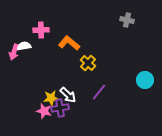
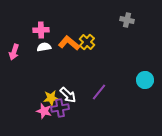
white semicircle: moved 20 px right, 1 px down
yellow cross: moved 1 px left, 21 px up
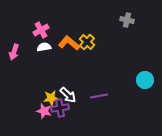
pink cross: rotated 28 degrees counterclockwise
purple line: moved 4 px down; rotated 42 degrees clockwise
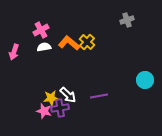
gray cross: rotated 32 degrees counterclockwise
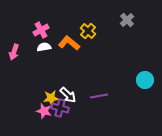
gray cross: rotated 24 degrees counterclockwise
yellow cross: moved 1 px right, 11 px up
purple cross: rotated 24 degrees clockwise
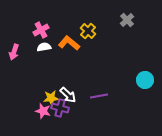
pink star: moved 1 px left
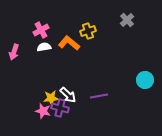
yellow cross: rotated 28 degrees clockwise
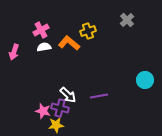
yellow star: moved 5 px right, 27 px down
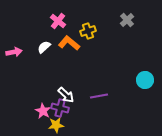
pink cross: moved 17 px right, 9 px up; rotated 21 degrees counterclockwise
white semicircle: rotated 32 degrees counterclockwise
pink arrow: rotated 119 degrees counterclockwise
white arrow: moved 2 px left
pink star: rotated 14 degrees clockwise
